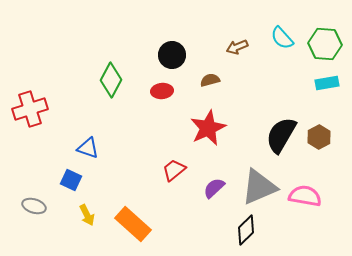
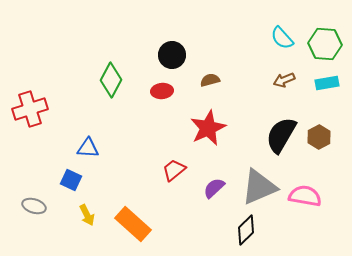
brown arrow: moved 47 px right, 33 px down
blue triangle: rotated 15 degrees counterclockwise
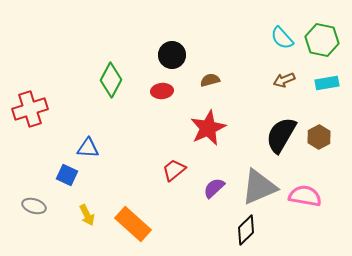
green hexagon: moved 3 px left, 4 px up; rotated 8 degrees clockwise
blue square: moved 4 px left, 5 px up
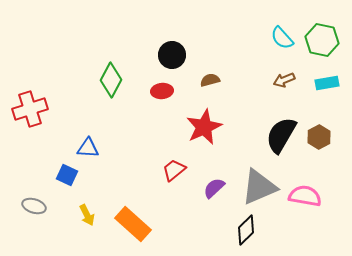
red star: moved 4 px left, 1 px up
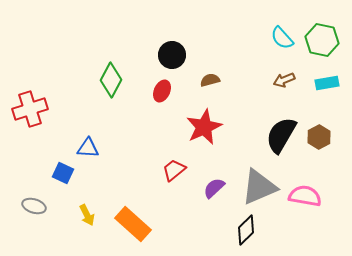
red ellipse: rotated 60 degrees counterclockwise
blue square: moved 4 px left, 2 px up
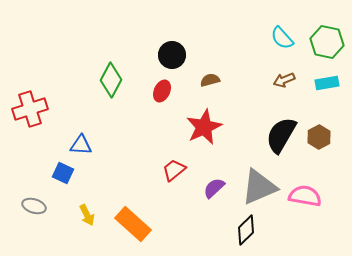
green hexagon: moved 5 px right, 2 px down
blue triangle: moved 7 px left, 3 px up
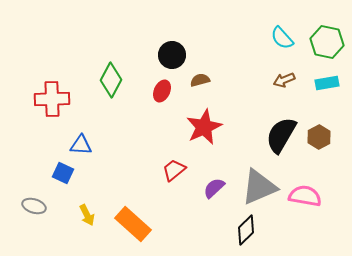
brown semicircle: moved 10 px left
red cross: moved 22 px right, 10 px up; rotated 16 degrees clockwise
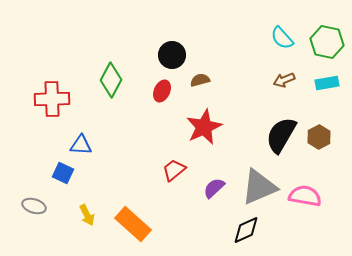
black diamond: rotated 20 degrees clockwise
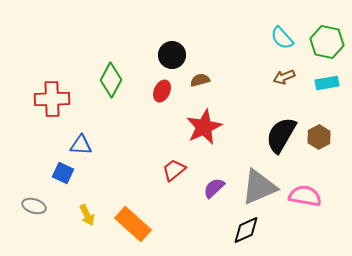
brown arrow: moved 3 px up
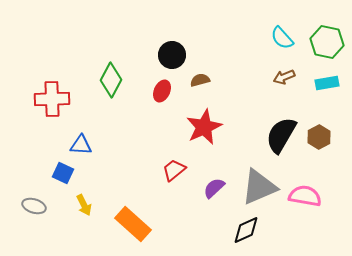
yellow arrow: moved 3 px left, 10 px up
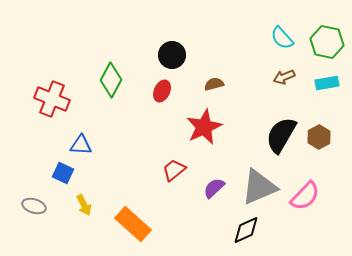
brown semicircle: moved 14 px right, 4 px down
red cross: rotated 24 degrees clockwise
pink semicircle: rotated 124 degrees clockwise
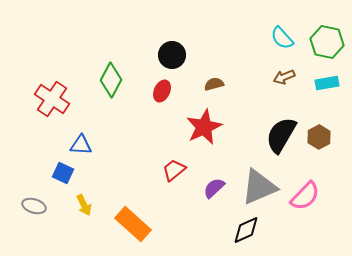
red cross: rotated 12 degrees clockwise
